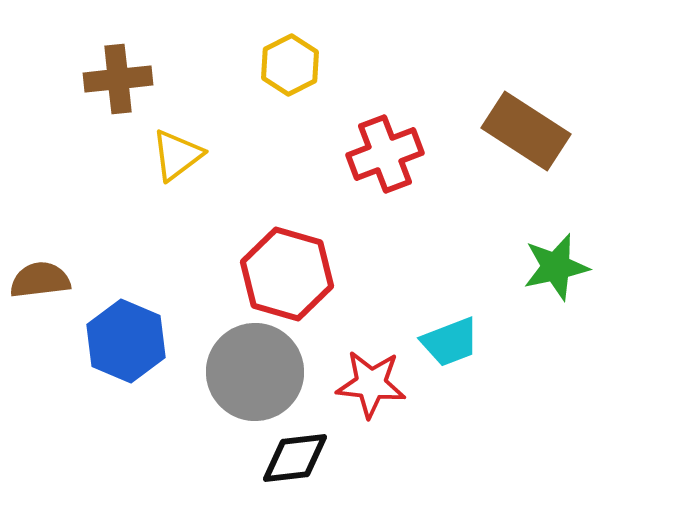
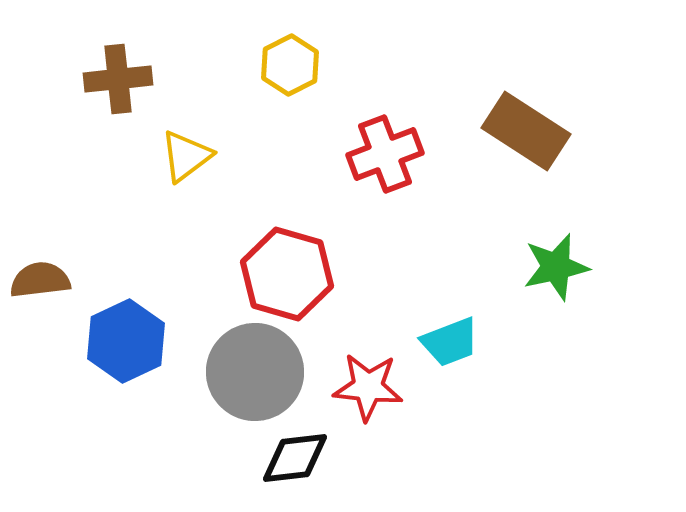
yellow triangle: moved 9 px right, 1 px down
blue hexagon: rotated 12 degrees clockwise
red star: moved 3 px left, 3 px down
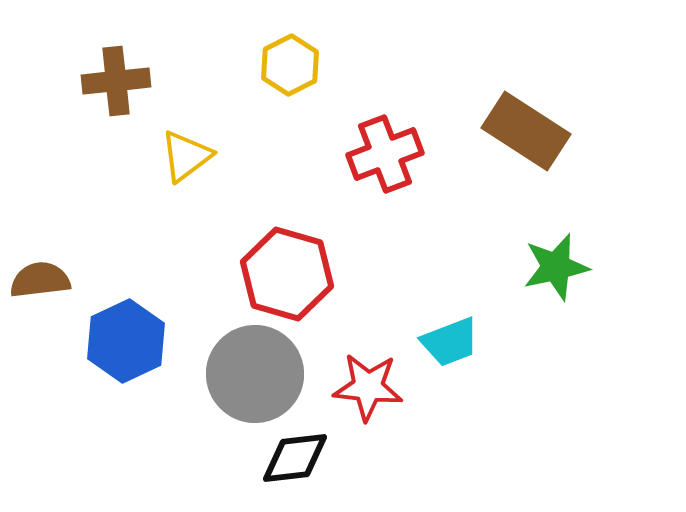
brown cross: moved 2 px left, 2 px down
gray circle: moved 2 px down
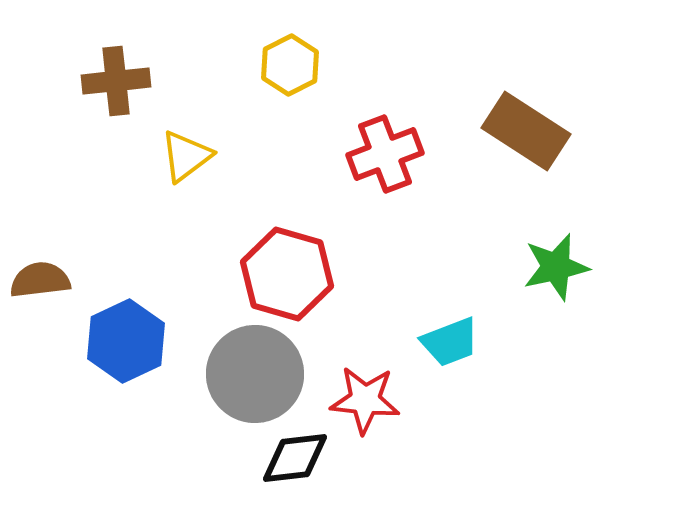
red star: moved 3 px left, 13 px down
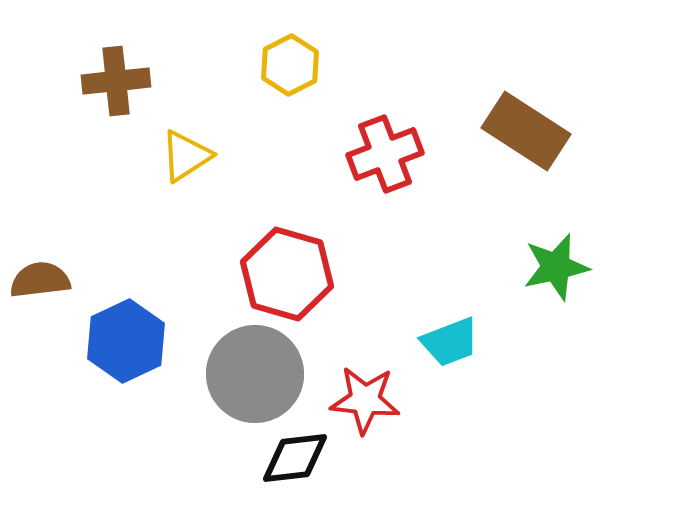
yellow triangle: rotated 4 degrees clockwise
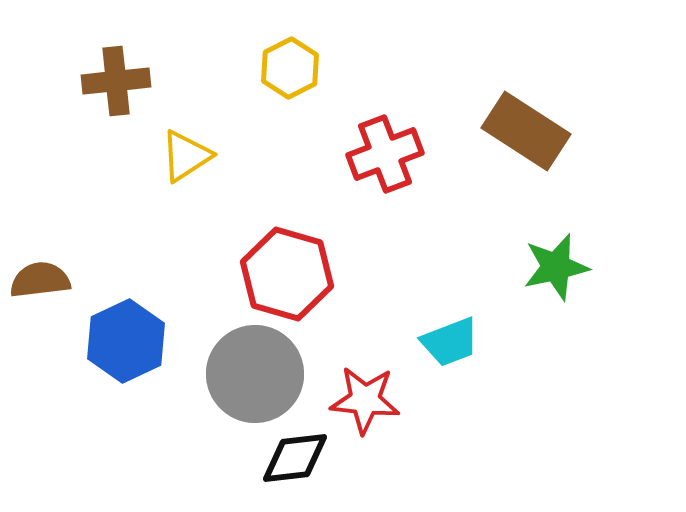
yellow hexagon: moved 3 px down
